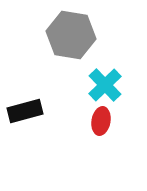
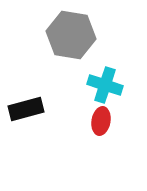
cyan cross: rotated 28 degrees counterclockwise
black rectangle: moved 1 px right, 2 px up
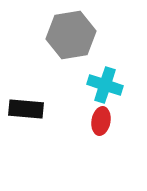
gray hexagon: rotated 18 degrees counterclockwise
black rectangle: rotated 20 degrees clockwise
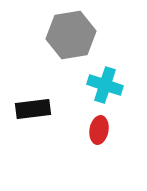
black rectangle: moved 7 px right; rotated 12 degrees counterclockwise
red ellipse: moved 2 px left, 9 px down
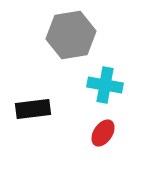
cyan cross: rotated 8 degrees counterclockwise
red ellipse: moved 4 px right, 3 px down; rotated 24 degrees clockwise
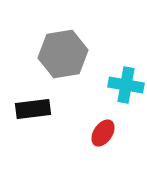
gray hexagon: moved 8 px left, 19 px down
cyan cross: moved 21 px right
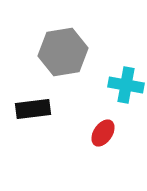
gray hexagon: moved 2 px up
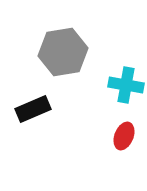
black rectangle: rotated 16 degrees counterclockwise
red ellipse: moved 21 px right, 3 px down; rotated 12 degrees counterclockwise
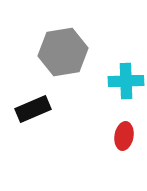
cyan cross: moved 4 px up; rotated 12 degrees counterclockwise
red ellipse: rotated 12 degrees counterclockwise
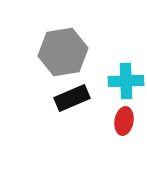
black rectangle: moved 39 px right, 11 px up
red ellipse: moved 15 px up
